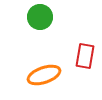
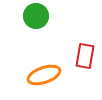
green circle: moved 4 px left, 1 px up
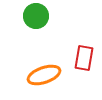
red rectangle: moved 1 px left, 2 px down
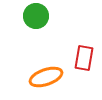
orange ellipse: moved 2 px right, 2 px down
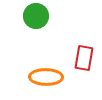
orange ellipse: rotated 20 degrees clockwise
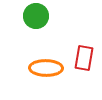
orange ellipse: moved 9 px up
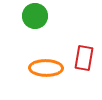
green circle: moved 1 px left
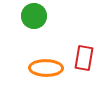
green circle: moved 1 px left
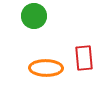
red rectangle: rotated 15 degrees counterclockwise
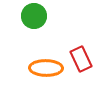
red rectangle: moved 3 px left, 1 px down; rotated 20 degrees counterclockwise
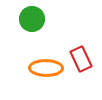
green circle: moved 2 px left, 3 px down
